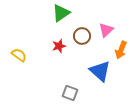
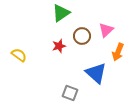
orange arrow: moved 3 px left, 2 px down
blue triangle: moved 4 px left, 2 px down
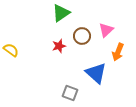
yellow semicircle: moved 8 px left, 5 px up
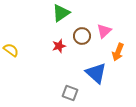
pink triangle: moved 2 px left, 1 px down
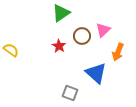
pink triangle: moved 1 px left, 1 px up
red star: rotated 24 degrees counterclockwise
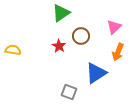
pink triangle: moved 11 px right, 3 px up
brown circle: moved 1 px left
yellow semicircle: moved 2 px right; rotated 28 degrees counterclockwise
blue triangle: rotated 45 degrees clockwise
gray square: moved 1 px left, 1 px up
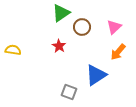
brown circle: moved 1 px right, 9 px up
orange arrow: rotated 18 degrees clockwise
blue triangle: moved 2 px down
